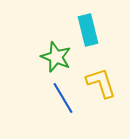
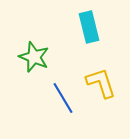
cyan rectangle: moved 1 px right, 3 px up
green star: moved 22 px left
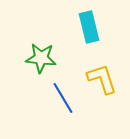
green star: moved 7 px right, 1 px down; rotated 16 degrees counterclockwise
yellow L-shape: moved 1 px right, 4 px up
